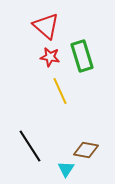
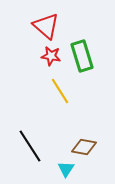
red star: moved 1 px right, 1 px up
yellow line: rotated 8 degrees counterclockwise
brown diamond: moved 2 px left, 3 px up
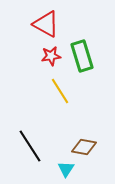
red triangle: moved 2 px up; rotated 12 degrees counterclockwise
red star: rotated 18 degrees counterclockwise
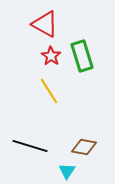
red triangle: moved 1 px left
red star: rotated 30 degrees counterclockwise
yellow line: moved 11 px left
black line: rotated 40 degrees counterclockwise
cyan triangle: moved 1 px right, 2 px down
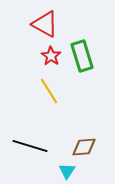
brown diamond: rotated 15 degrees counterclockwise
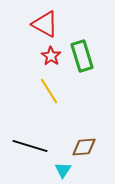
cyan triangle: moved 4 px left, 1 px up
